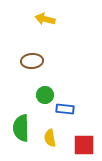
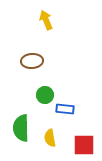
yellow arrow: moved 1 px right, 1 px down; rotated 54 degrees clockwise
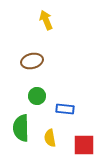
brown ellipse: rotated 10 degrees counterclockwise
green circle: moved 8 px left, 1 px down
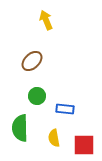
brown ellipse: rotated 30 degrees counterclockwise
green semicircle: moved 1 px left
yellow semicircle: moved 4 px right
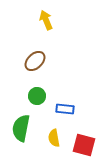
brown ellipse: moved 3 px right
green semicircle: moved 1 px right; rotated 12 degrees clockwise
red square: rotated 15 degrees clockwise
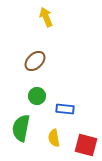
yellow arrow: moved 3 px up
red square: moved 2 px right
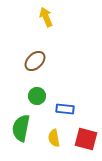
red square: moved 6 px up
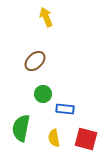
green circle: moved 6 px right, 2 px up
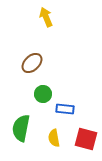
brown ellipse: moved 3 px left, 2 px down
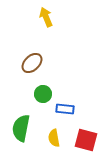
red square: moved 1 px down
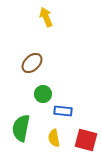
blue rectangle: moved 2 px left, 2 px down
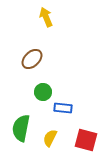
brown ellipse: moved 4 px up
green circle: moved 2 px up
blue rectangle: moved 3 px up
yellow semicircle: moved 4 px left; rotated 36 degrees clockwise
